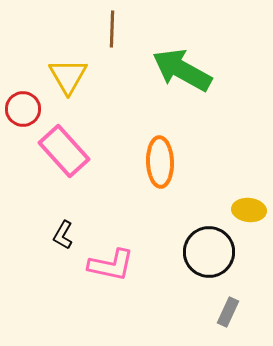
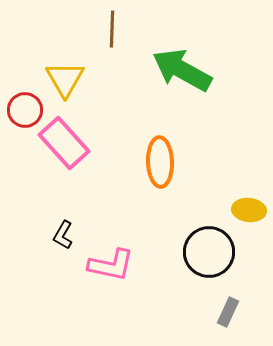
yellow triangle: moved 3 px left, 3 px down
red circle: moved 2 px right, 1 px down
pink rectangle: moved 8 px up
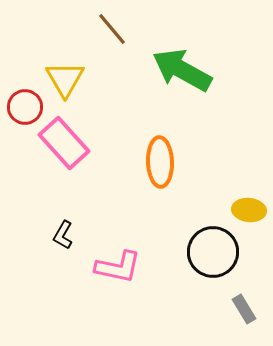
brown line: rotated 42 degrees counterclockwise
red circle: moved 3 px up
black circle: moved 4 px right
pink L-shape: moved 7 px right, 2 px down
gray rectangle: moved 16 px right, 3 px up; rotated 56 degrees counterclockwise
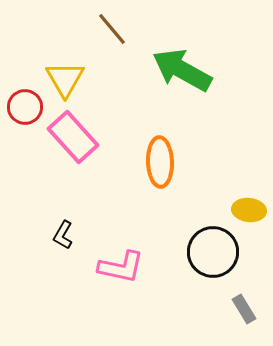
pink rectangle: moved 9 px right, 6 px up
pink L-shape: moved 3 px right
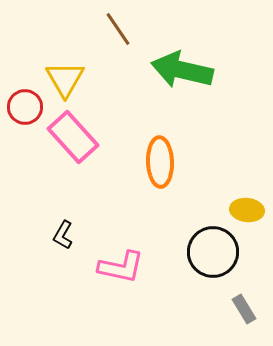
brown line: moved 6 px right; rotated 6 degrees clockwise
green arrow: rotated 16 degrees counterclockwise
yellow ellipse: moved 2 px left
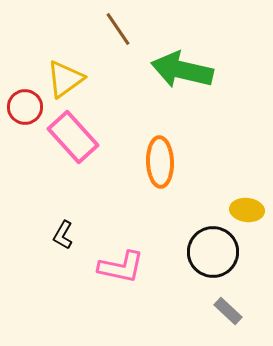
yellow triangle: rotated 24 degrees clockwise
gray rectangle: moved 16 px left, 2 px down; rotated 16 degrees counterclockwise
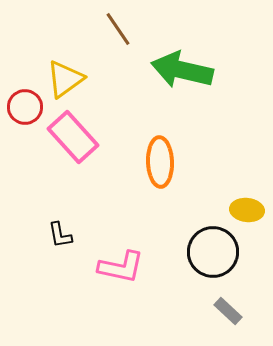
black L-shape: moved 3 px left; rotated 40 degrees counterclockwise
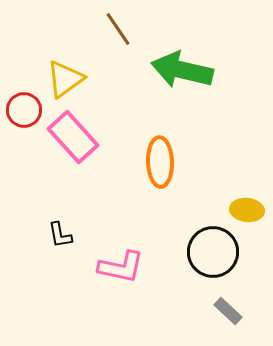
red circle: moved 1 px left, 3 px down
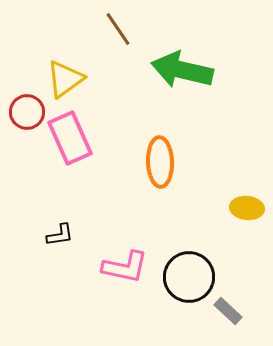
red circle: moved 3 px right, 2 px down
pink rectangle: moved 3 px left, 1 px down; rotated 18 degrees clockwise
yellow ellipse: moved 2 px up
black L-shape: rotated 88 degrees counterclockwise
black circle: moved 24 px left, 25 px down
pink L-shape: moved 4 px right
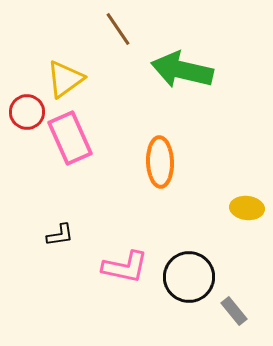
gray rectangle: moved 6 px right; rotated 8 degrees clockwise
